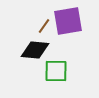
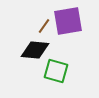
green square: rotated 15 degrees clockwise
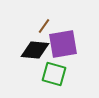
purple square: moved 5 px left, 23 px down
green square: moved 2 px left, 3 px down
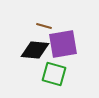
brown line: rotated 70 degrees clockwise
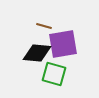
black diamond: moved 2 px right, 3 px down
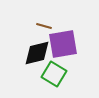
black diamond: rotated 20 degrees counterclockwise
green square: rotated 15 degrees clockwise
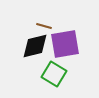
purple square: moved 2 px right
black diamond: moved 2 px left, 7 px up
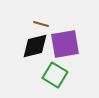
brown line: moved 3 px left, 2 px up
green square: moved 1 px right, 1 px down
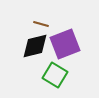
purple square: rotated 12 degrees counterclockwise
